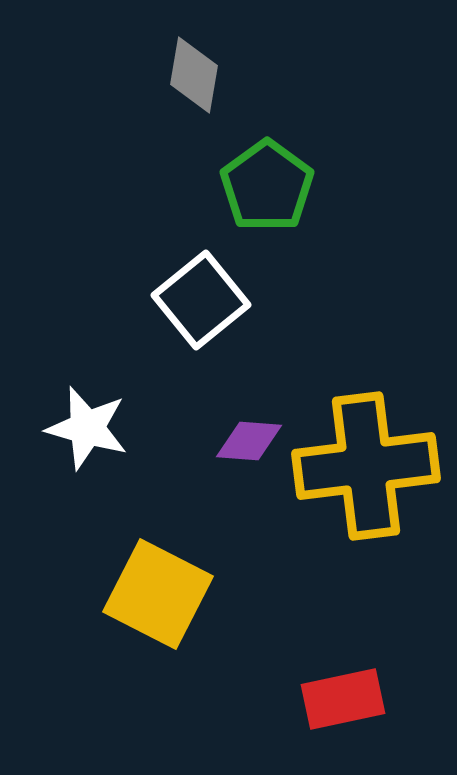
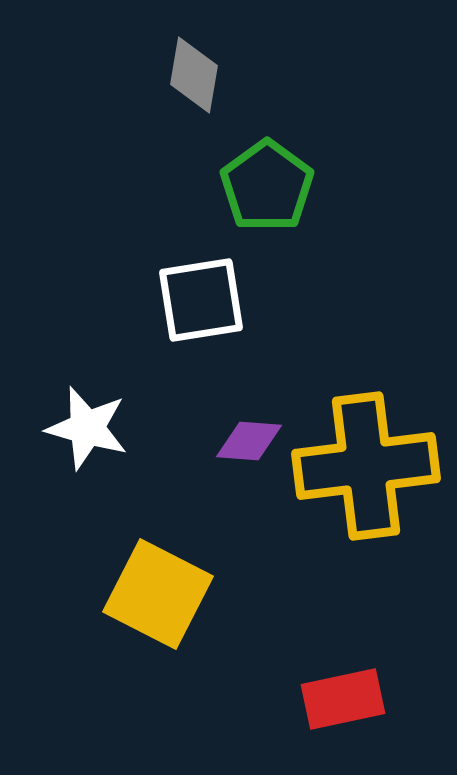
white square: rotated 30 degrees clockwise
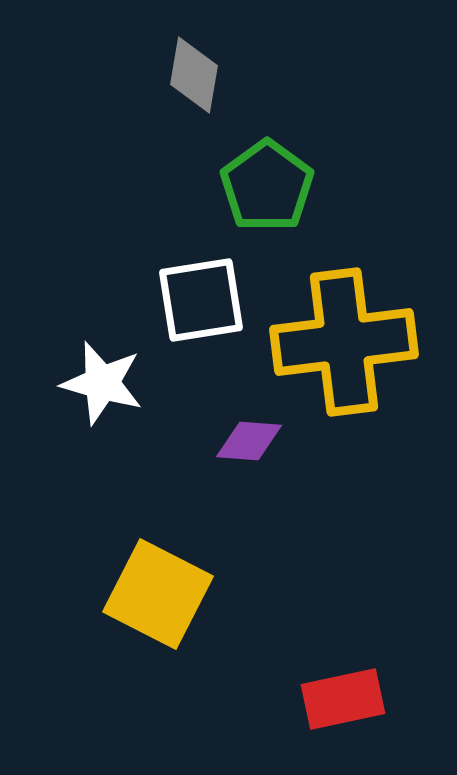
white star: moved 15 px right, 45 px up
yellow cross: moved 22 px left, 124 px up
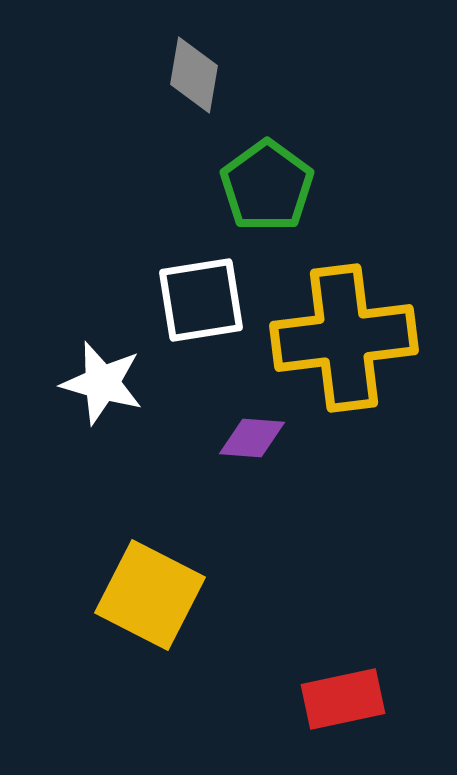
yellow cross: moved 4 px up
purple diamond: moved 3 px right, 3 px up
yellow square: moved 8 px left, 1 px down
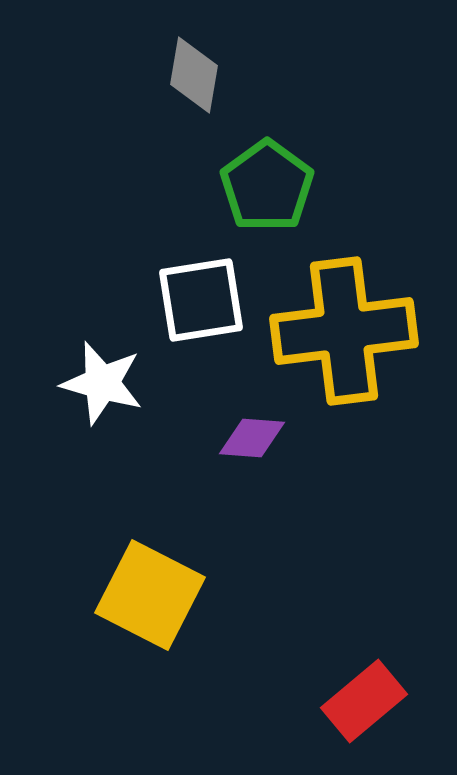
yellow cross: moved 7 px up
red rectangle: moved 21 px right, 2 px down; rotated 28 degrees counterclockwise
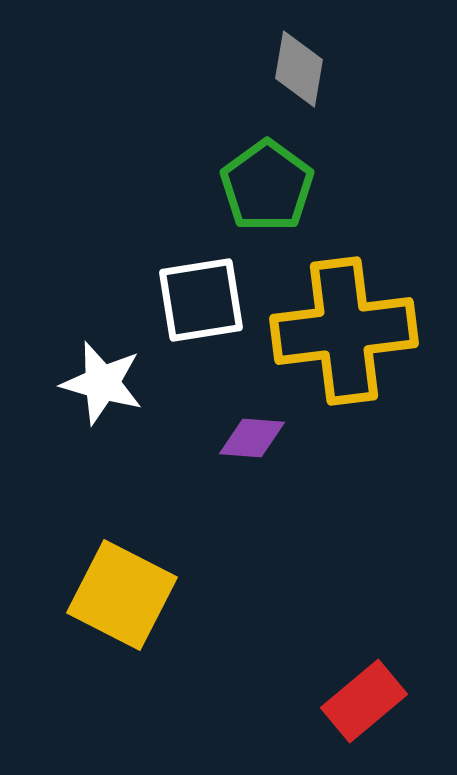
gray diamond: moved 105 px right, 6 px up
yellow square: moved 28 px left
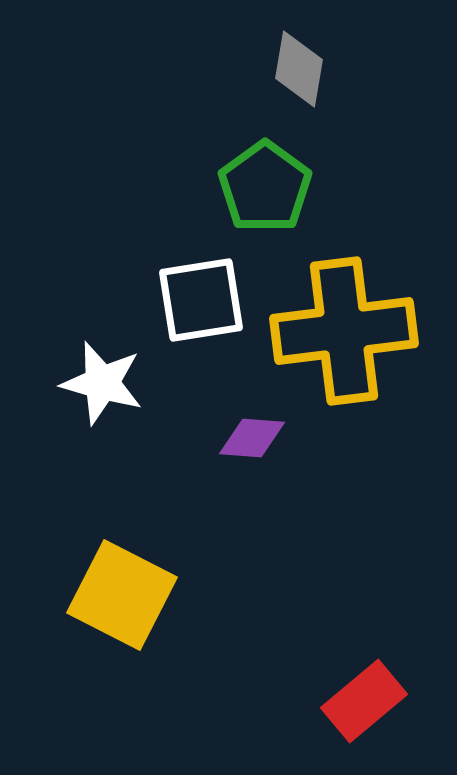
green pentagon: moved 2 px left, 1 px down
